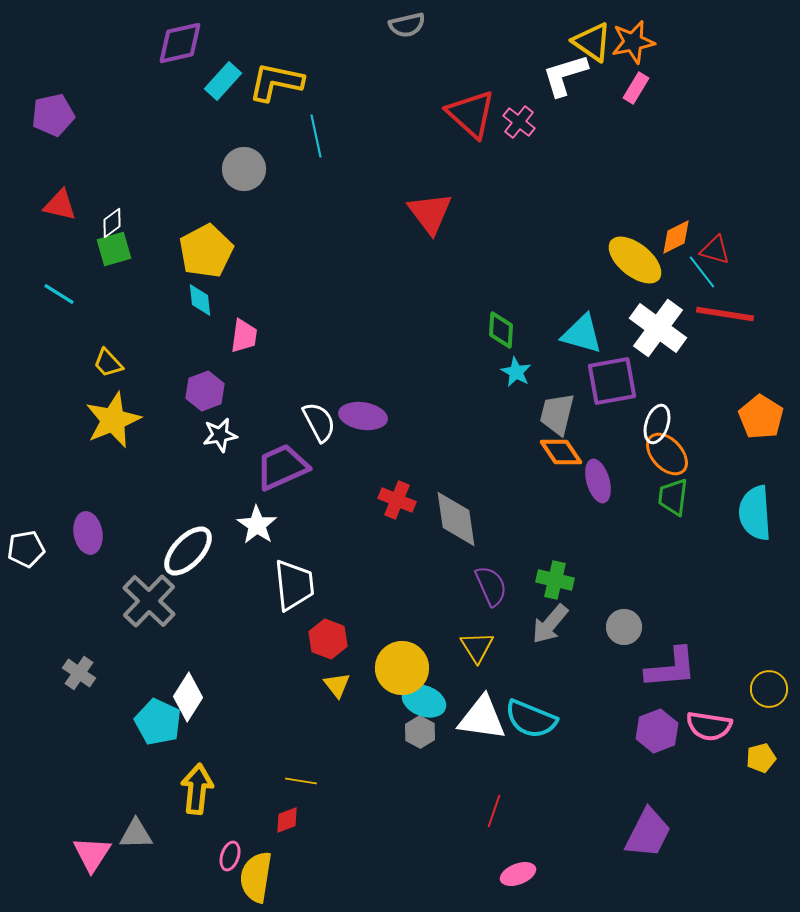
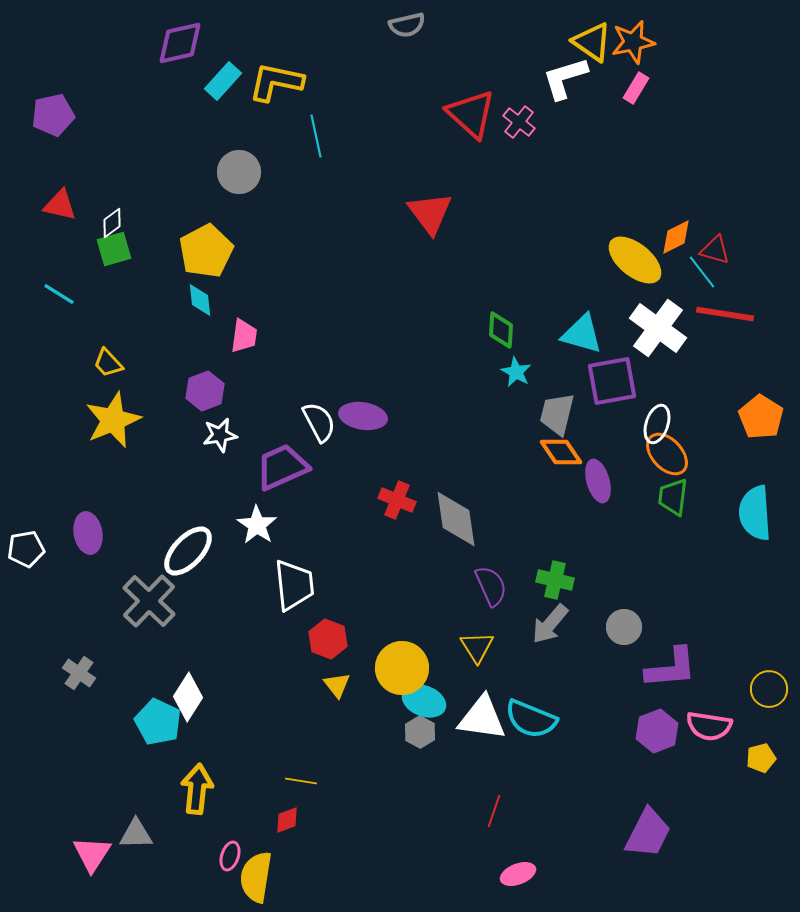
white L-shape at (565, 75): moved 3 px down
gray circle at (244, 169): moved 5 px left, 3 px down
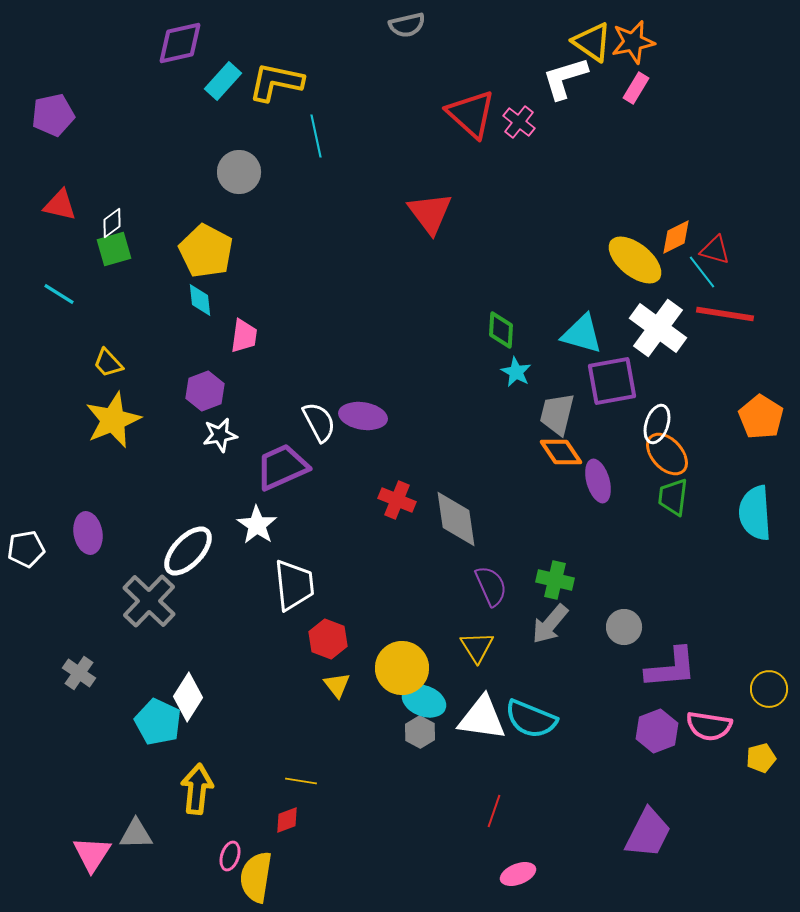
yellow pentagon at (206, 251): rotated 16 degrees counterclockwise
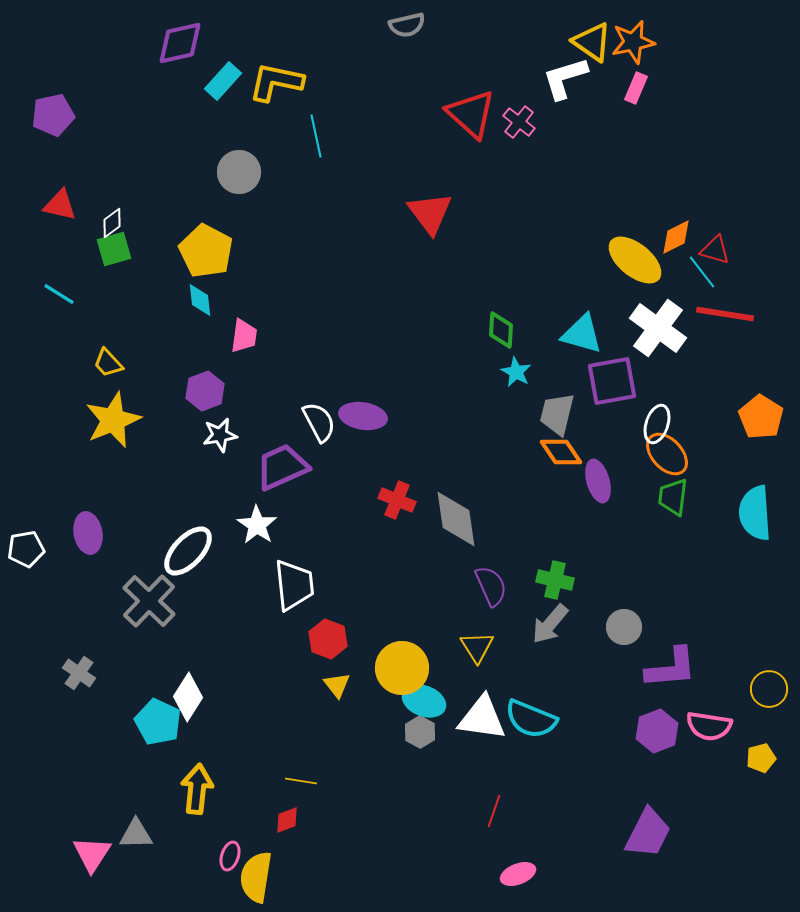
pink rectangle at (636, 88): rotated 8 degrees counterclockwise
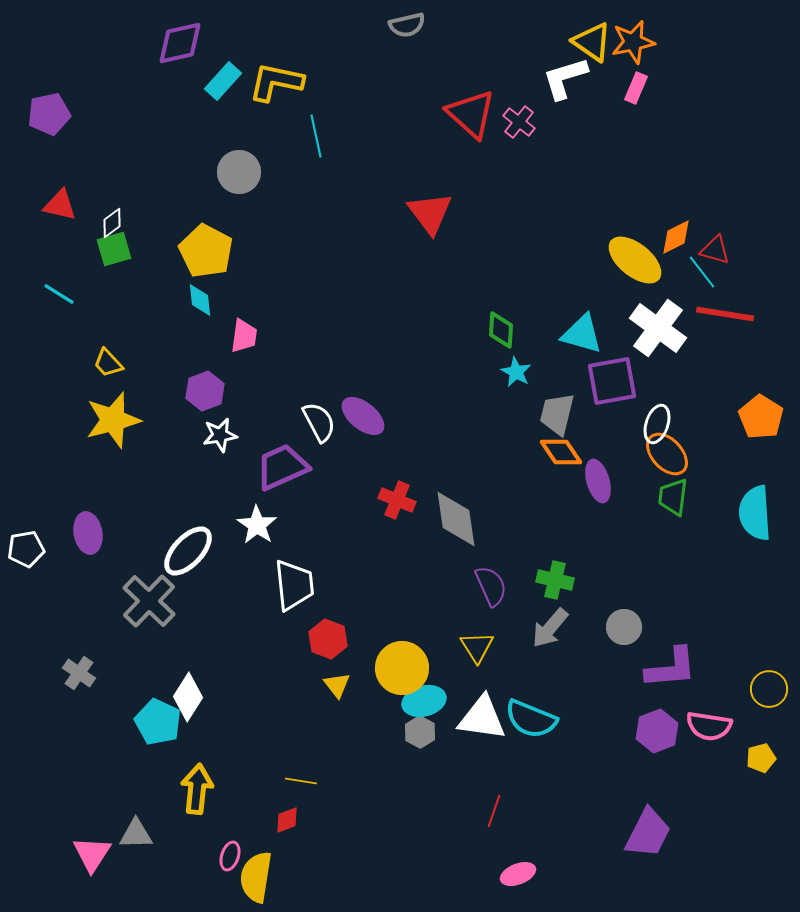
purple pentagon at (53, 115): moved 4 px left, 1 px up
purple ellipse at (363, 416): rotated 30 degrees clockwise
yellow star at (113, 420): rotated 8 degrees clockwise
gray arrow at (550, 624): moved 4 px down
cyan ellipse at (424, 701): rotated 36 degrees counterclockwise
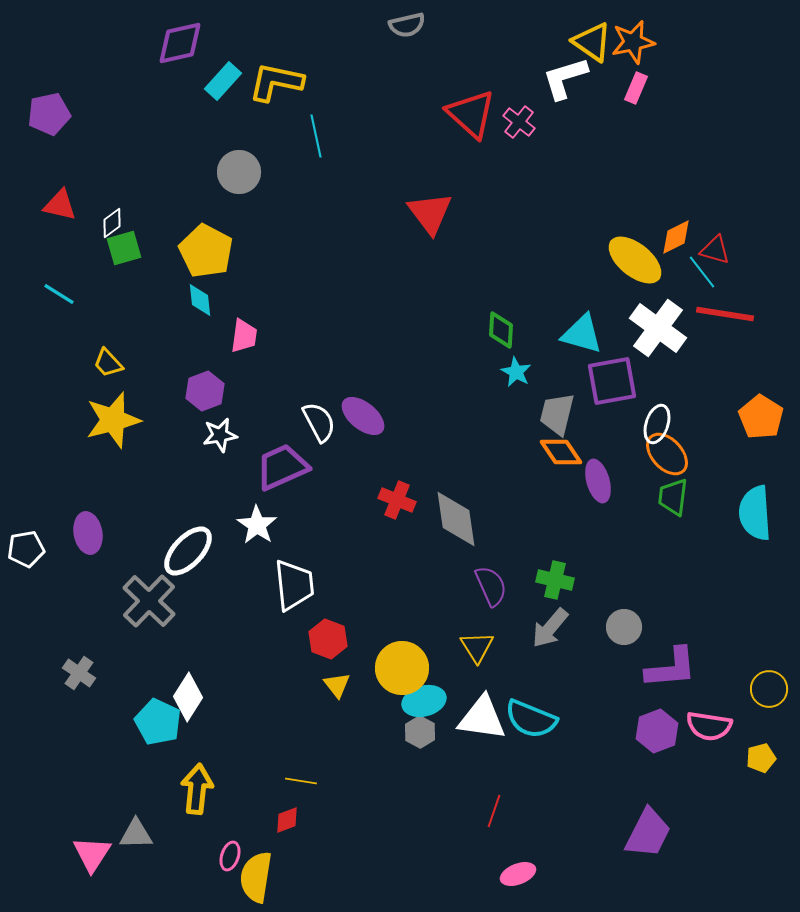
green square at (114, 249): moved 10 px right, 1 px up
